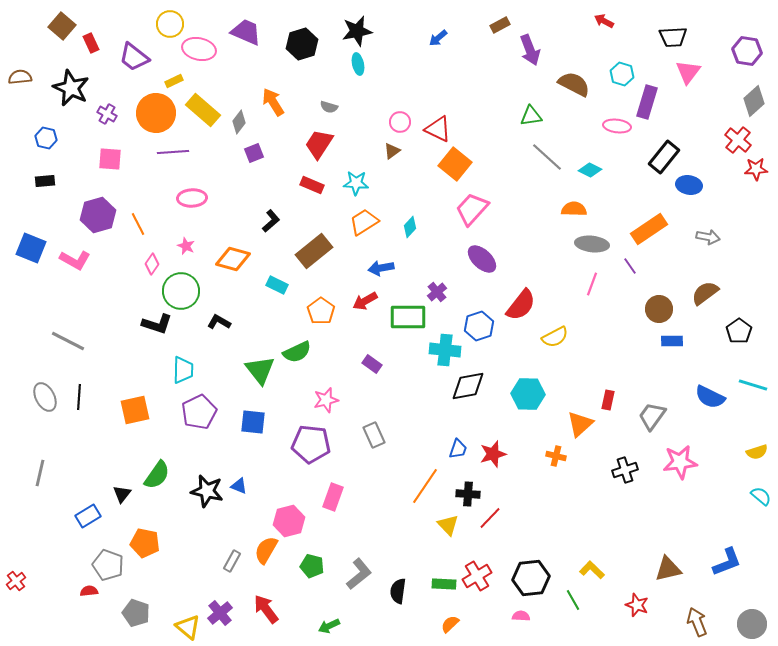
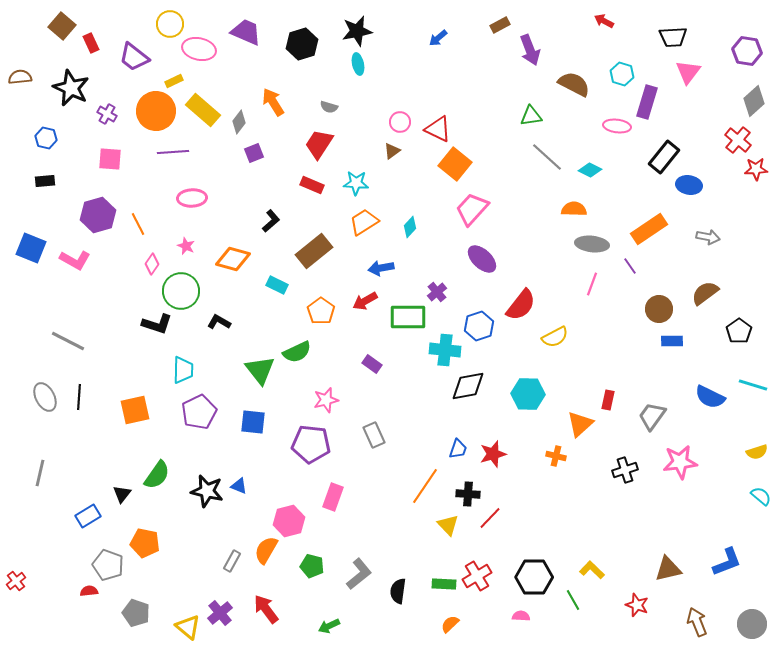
orange circle at (156, 113): moved 2 px up
black hexagon at (531, 578): moved 3 px right, 1 px up; rotated 6 degrees clockwise
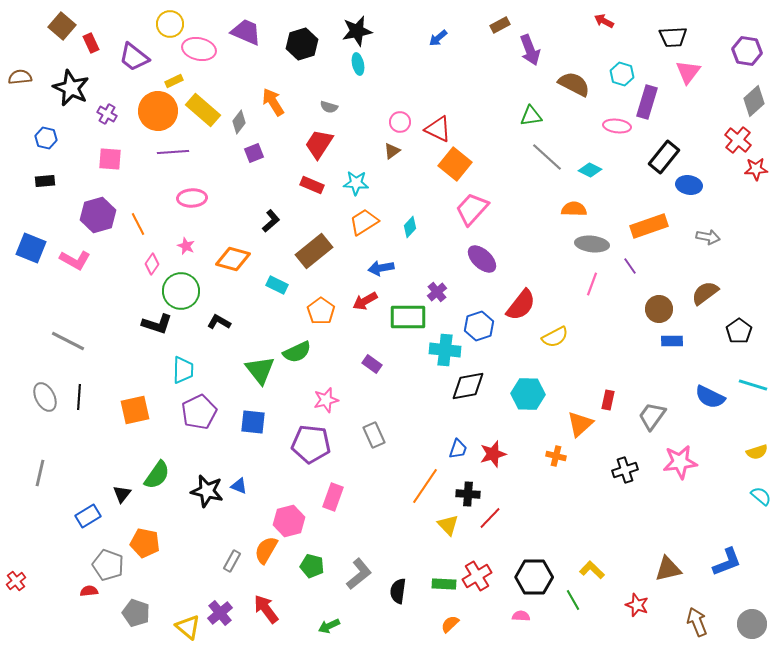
orange circle at (156, 111): moved 2 px right
orange rectangle at (649, 229): moved 3 px up; rotated 15 degrees clockwise
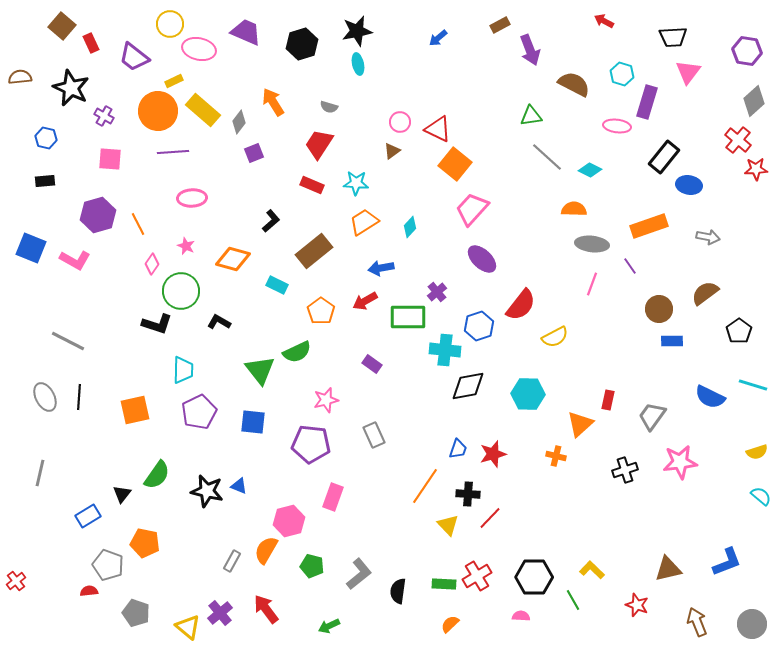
purple cross at (107, 114): moved 3 px left, 2 px down
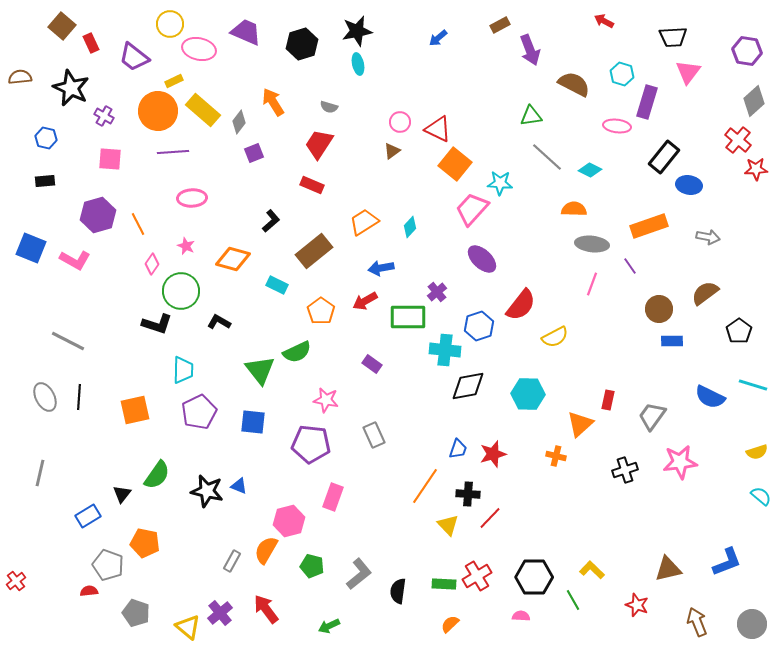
cyan star at (356, 183): moved 144 px right
pink star at (326, 400): rotated 25 degrees clockwise
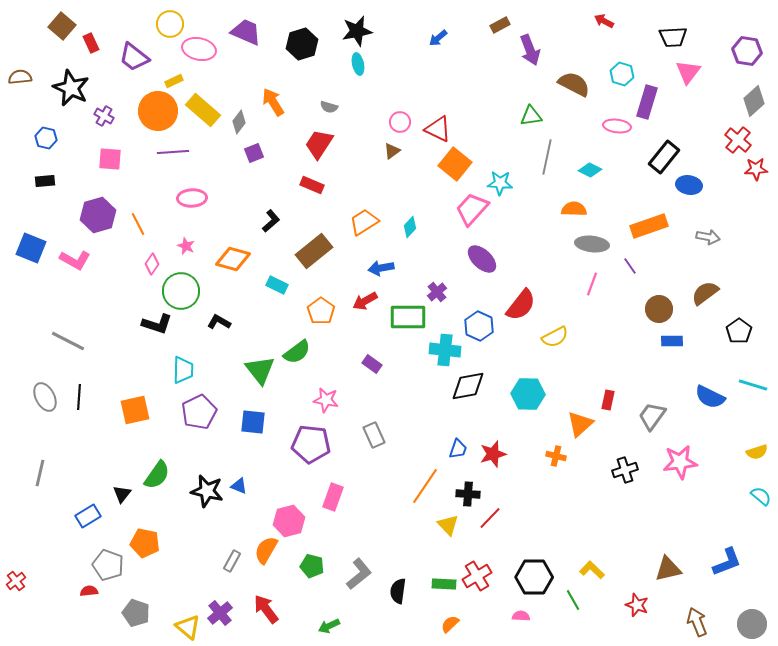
gray line at (547, 157): rotated 60 degrees clockwise
blue hexagon at (479, 326): rotated 16 degrees counterclockwise
green semicircle at (297, 352): rotated 12 degrees counterclockwise
